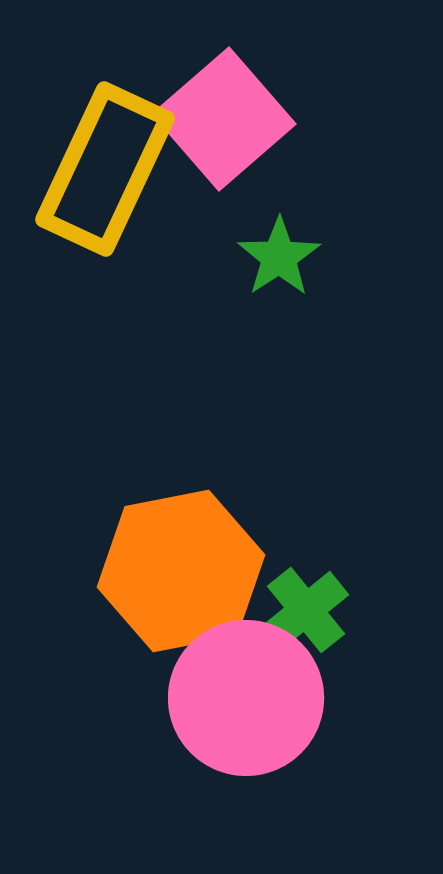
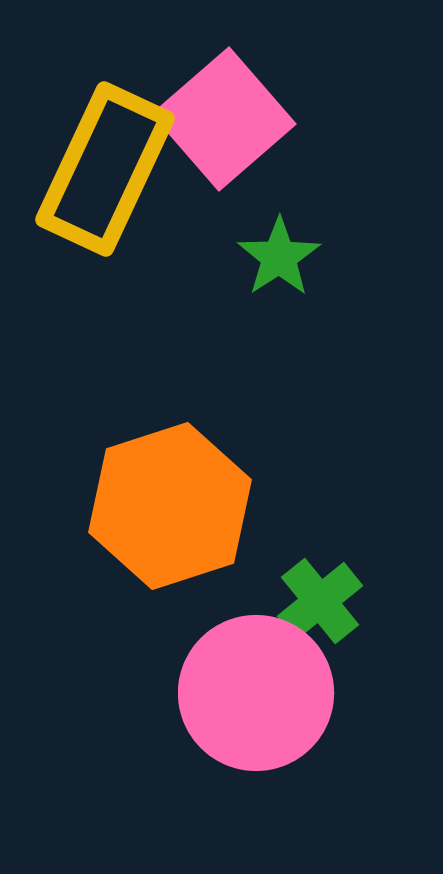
orange hexagon: moved 11 px left, 65 px up; rotated 7 degrees counterclockwise
green cross: moved 14 px right, 9 px up
pink circle: moved 10 px right, 5 px up
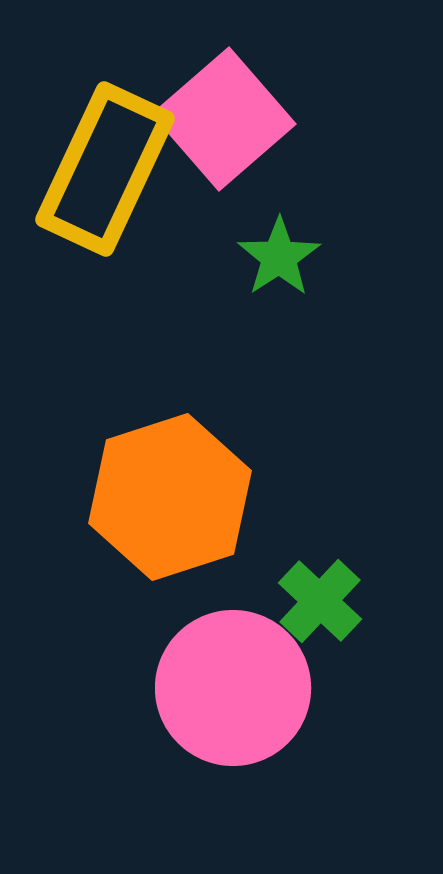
orange hexagon: moved 9 px up
green cross: rotated 8 degrees counterclockwise
pink circle: moved 23 px left, 5 px up
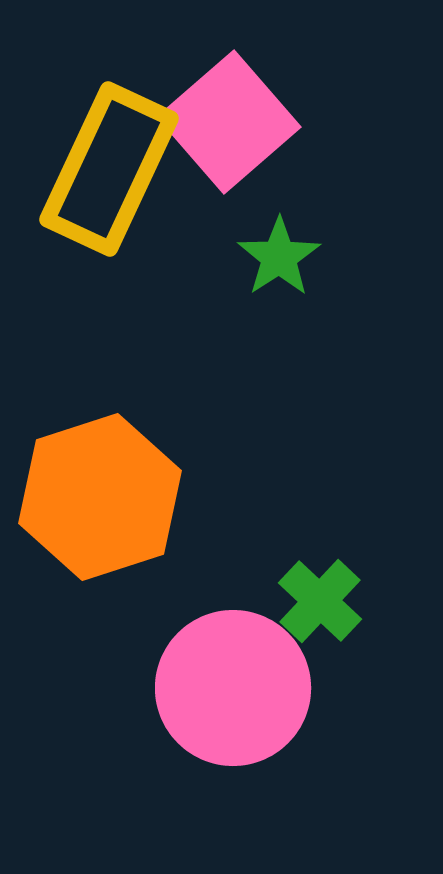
pink square: moved 5 px right, 3 px down
yellow rectangle: moved 4 px right
orange hexagon: moved 70 px left
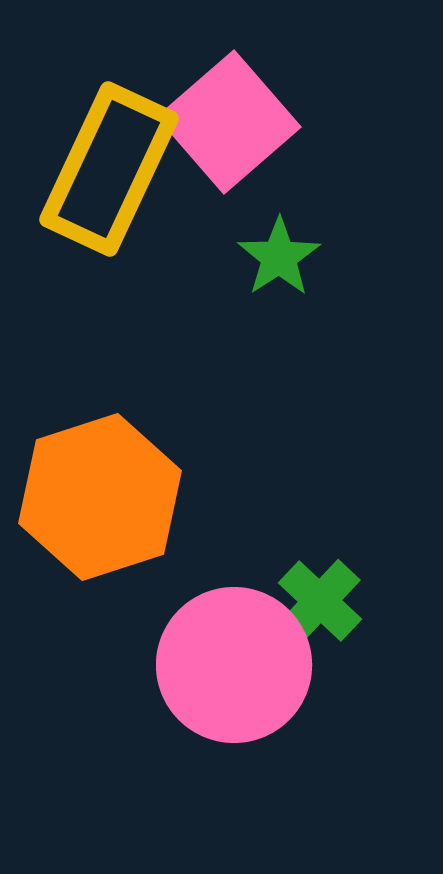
pink circle: moved 1 px right, 23 px up
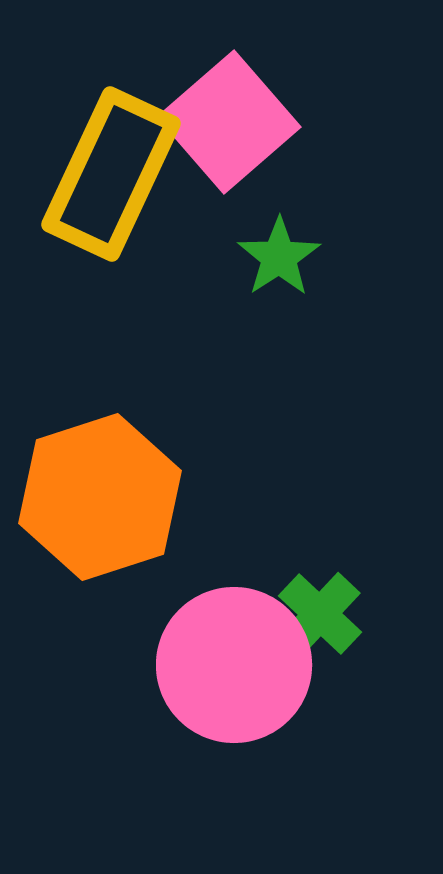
yellow rectangle: moved 2 px right, 5 px down
green cross: moved 13 px down
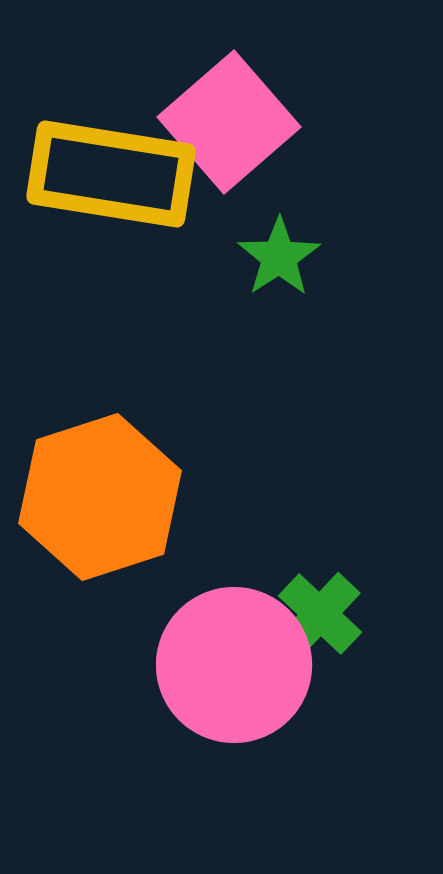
yellow rectangle: rotated 74 degrees clockwise
